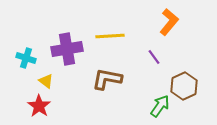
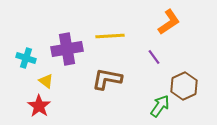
orange L-shape: rotated 16 degrees clockwise
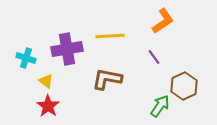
orange L-shape: moved 6 px left, 1 px up
red star: moved 9 px right
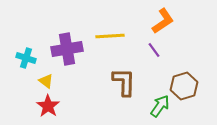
purple line: moved 7 px up
brown L-shape: moved 17 px right, 3 px down; rotated 80 degrees clockwise
brown hexagon: rotated 8 degrees clockwise
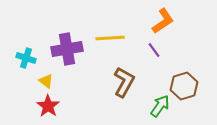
yellow line: moved 2 px down
brown L-shape: rotated 28 degrees clockwise
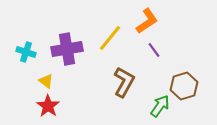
orange L-shape: moved 16 px left
yellow line: rotated 48 degrees counterclockwise
cyan cross: moved 6 px up
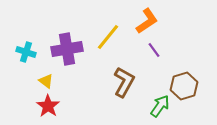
yellow line: moved 2 px left, 1 px up
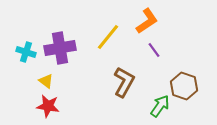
purple cross: moved 7 px left, 1 px up
brown hexagon: rotated 24 degrees counterclockwise
red star: rotated 25 degrees counterclockwise
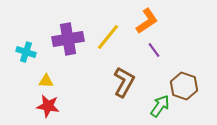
purple cross: moved 8 px right, 9 px up
yellow triangle: rotated 35 degrees counterclockwise
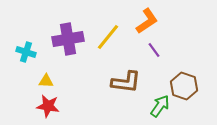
brown L-shape: moved 2 px right; rotated 68 degrees clockwise
